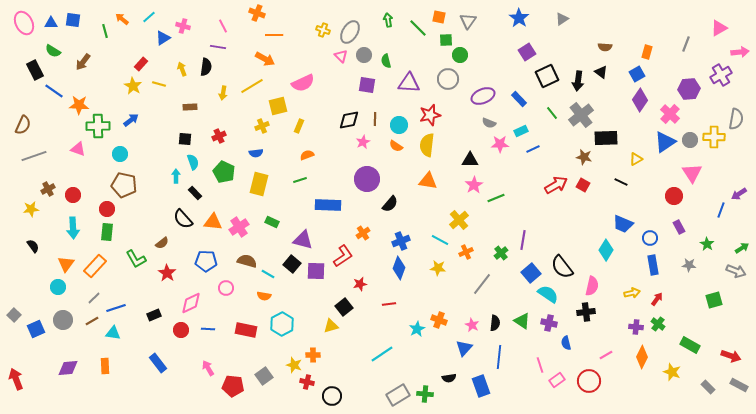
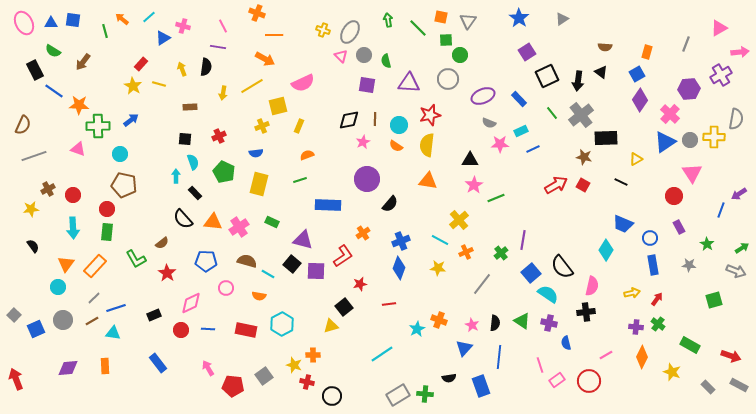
orange square at (439, 17): moved 2 px right
orange semicircle at (264, 296): moved 5 px left
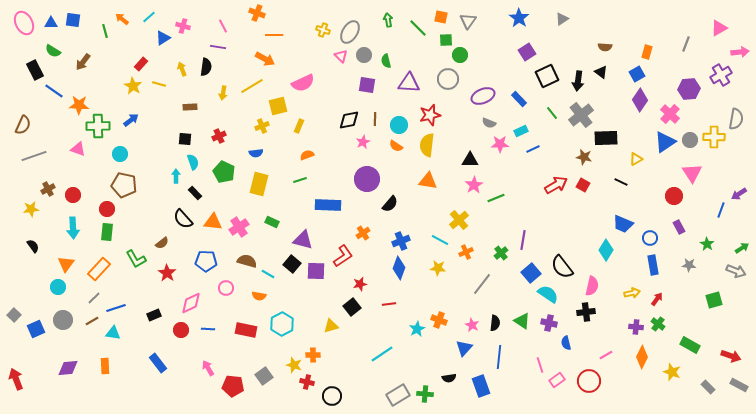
orange rectangle at (95, 266): moved 4 px right, 3 px down
black square at (344, 307): moved 8 px right
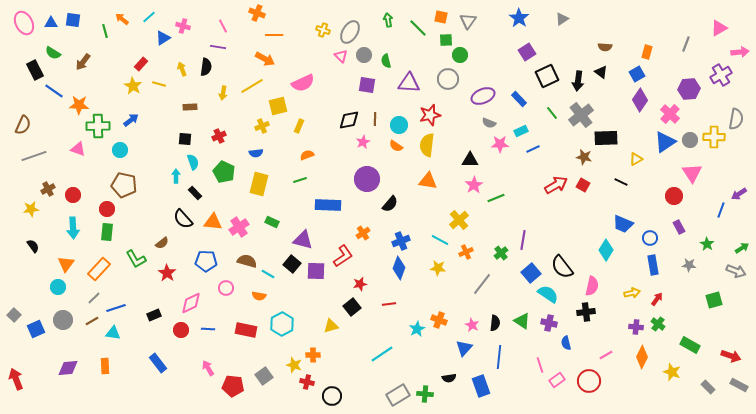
green semicircle at (53, 51): moved 2 px down
cyan circle at (120, 154): moved 4 px up
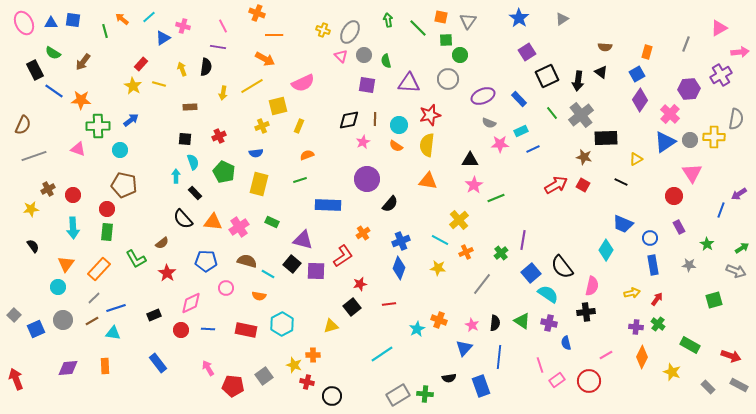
orange star at (79, 105): moved 2 px right, 5 px up
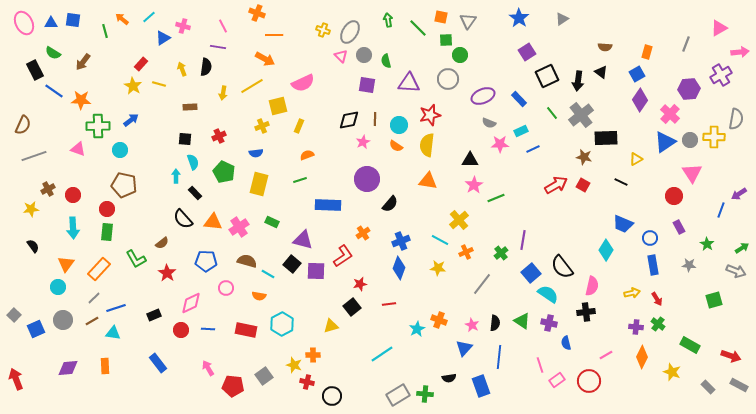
red arrow at (657, 299): rotated 112 degrees clockwise
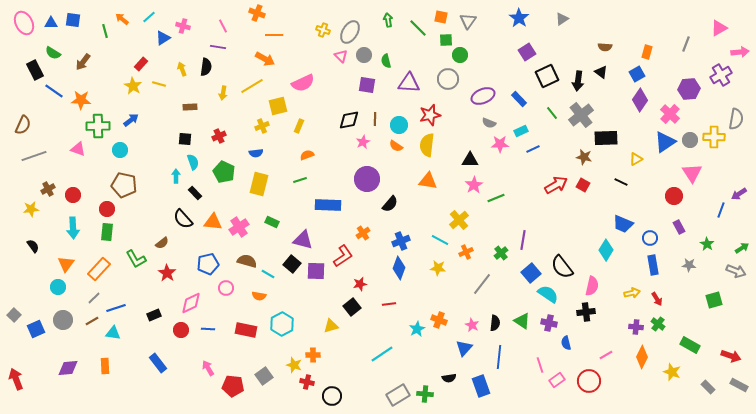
blue pentagon at (206, 261): moved 2 px right, 3 px down; rotated 15 degrees counterclockwise
